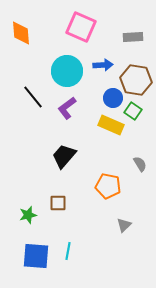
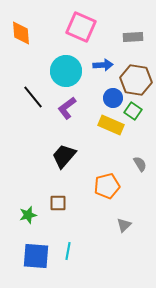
cyan circle: moved 1 px left
orange pentagon: moved 1 px left; rotated 25 degrees counterclockwise
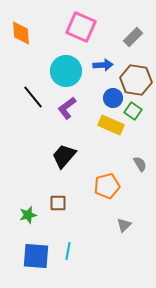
gray rectangle: rotated 42 degrees counterclockwise
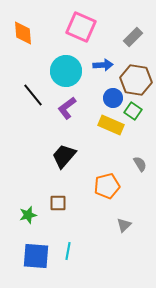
orange diamond: moved 2 px right
black line: moved 2 px up
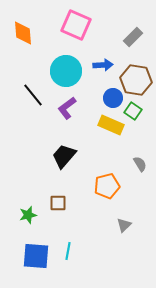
pink square: moved 5 px left, 2 px up
